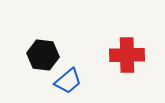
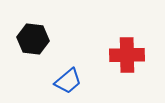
black hexagon: moved 10 px left, 16 px up
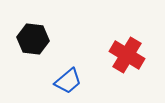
red cross: rotated 32 degrees clockwise
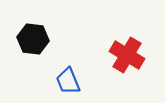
blue trapezoid: rotated 108 degrees clockwise
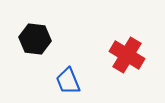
black hexagon: moved 2 px right
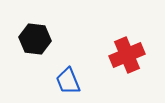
red cross: rotated 36 degrees clockwise
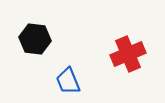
red cross: moved 1 px right, 1 px up
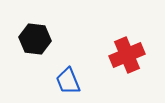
red cross: moved 1 px left, 1 px down
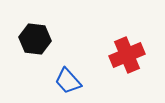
blue trapezoid: rotated 20 degrees counterclockwise
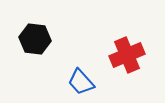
blue trapezoid: moved 13 px right, 1 px down
